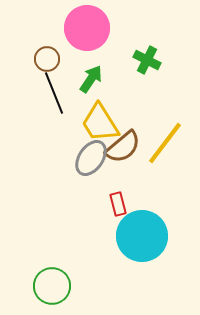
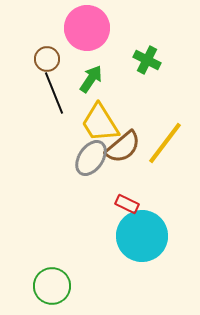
red rectangle: moved 9 px right; rotated 50 degrees counterclockwise
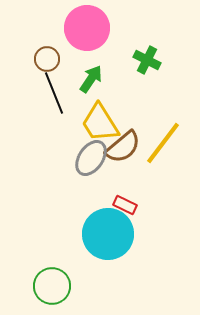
yellow line: moved 2 px left
red rectangle: moved 2 px left, 1 px down
cyan circle: moved 34 px left, 2 px up
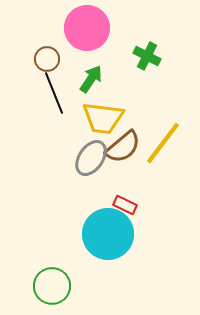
green cross: moved 4 px up
yellow trapezoid: moved 3 px right, 5 px up; rotated 51 degrees counterclockwise
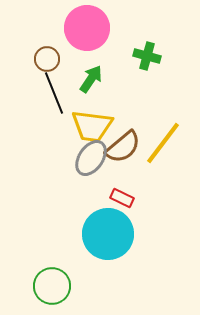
green cross: rotated 12 degrees counterclockwise
yellow trapezoid: moved 11 px left, 8 px down
red rectangle: moved 3 px left, 7 px up
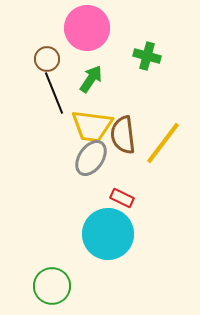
brown semicircle: moved 12 px up; rotated 123 degrees clockwise
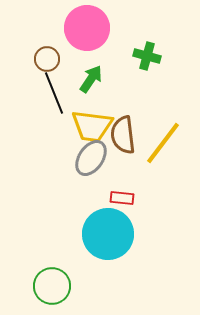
red rectangle: rotated 20 degrees counterclockwise
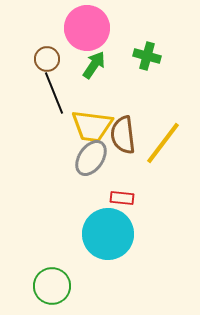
green arrow: moved 3 px right, 14 px up
